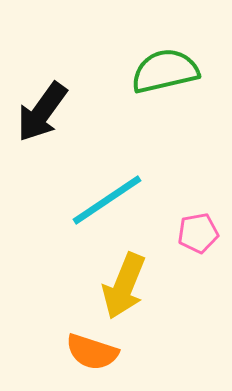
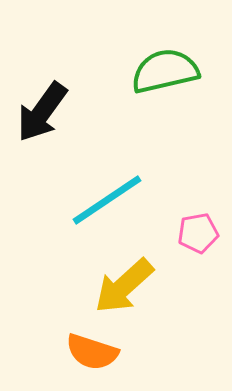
yellow arrow: rotated 26 degrees clockwise
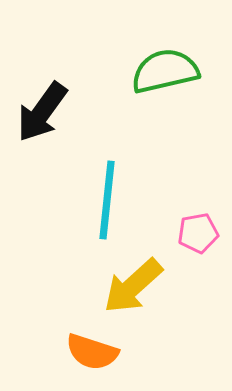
cyan line: rotated 50 degrees counterclockwise
yellow arrow: moved 9 px right
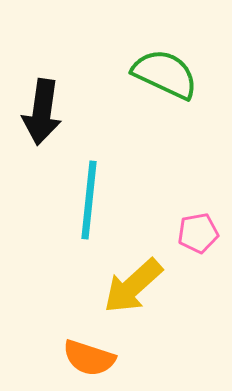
green semicircle: moved 3 px down; rotated 38 degrees clockwise
black arrow: rotated 28 degrees counterclockwise
cyan line: moved 18 px left
orange semicircle: moved 3 px left, 6 px down
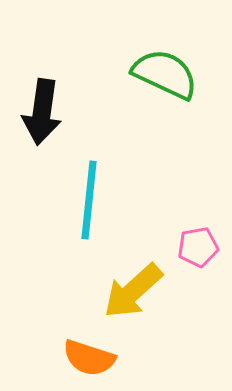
pink pentagon: moved 14 px down
yellow arrow: moved 5 px down
